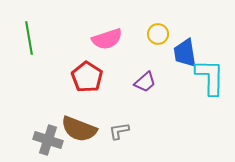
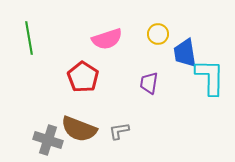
red pentagon: moved 4 px left
purple trapezoid: moved 4 px right, 1 px down; rotated 140 degrees clockwise
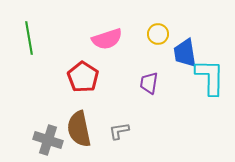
brown semicircle: rotated 57 degrees clockwise
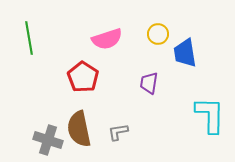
cyan L-shape: moved 38 px down
gray L-shape: moved 1 px left, 1 px down
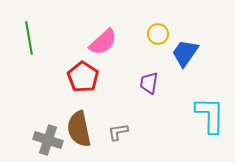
pink semicircle: moved 4 px left, 3 px down; rotated 24 degrees counterclockwise
blue trapezoid: rotated 44 degrees clockwise
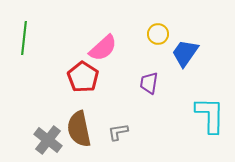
green line: moved 5 px left; rotated 16 degrees clockwise
pink semicircle: moved 6 px down
gray cross: rotated 20 degrees clockwise
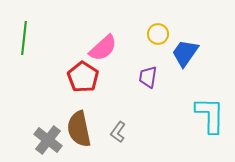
purple trapezoid: moved 1 px left, 6 px up
gray L-shape: rotated 45 degrees counterclockwise
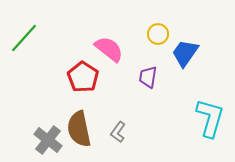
green line: rotated 36 degrees clockwise
pink semicircle: moved 6 px right, 1 px down; rotated 100 degrees counterclockwise
cyan L-shape: moved 3 px down; rotated 15 degrees clockwise
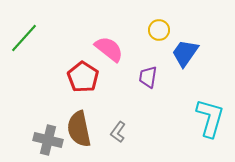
yellow circle: moved 1 px right, 4 px up
gray cross: rotated 24 degrees counterclockwise
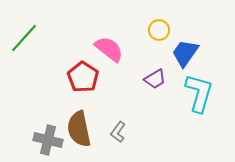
purple trapezoid: moved 7 px right, 2 px down; rotated 130 degrees counterclockwise
cyan L-shape: moved 11 px left, 25 px up
